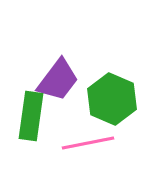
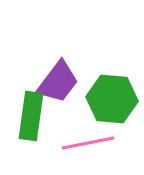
purple trapezoid: moved 2 px down
green hexagon: rotated 18 degrees counterclockwise
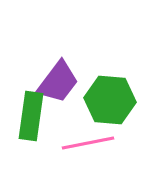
green hexagon: moved 2 px left, 1 px down
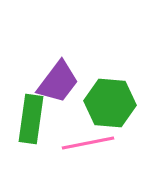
green hexagon: moved 3 px down
green rectangle: moved 3 px down
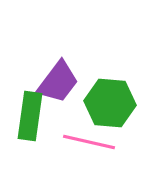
green rectangle: moved 1 px left, 3 px up
pink line: moved 1 px right, 1 px up; rotated 24 degrees clockwise
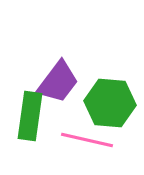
pink line: moved 2 px left, 2 px up
